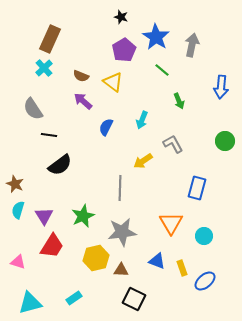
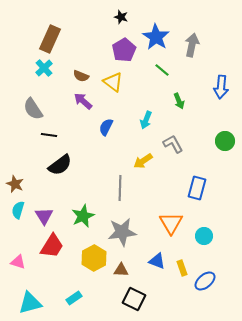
cyan arrow: moved 4 px right
yellow hexagon: moved 2 px left; rotated 15 degrees counterclockwise
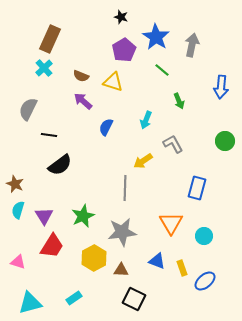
yellow triangle: rotated 20 degrees counterclockwise
gray semicircle: moved 5 px left; rotated 60 degrees clockwise
gray line: moved 5 px right
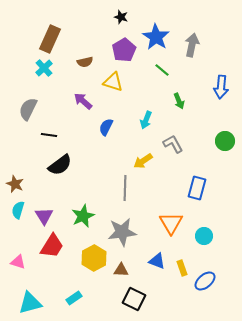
brown semicircle: moved 4 px right, 14 px up; rotated 35 degrees counterclockwise
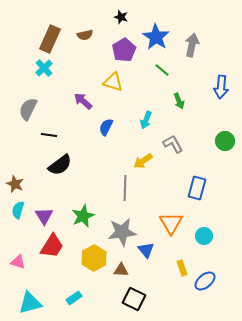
brown semicircle: moved 27 px up
blue triangle: moved 11 px left, 11 px up; rotated 30 degrees clockwise
